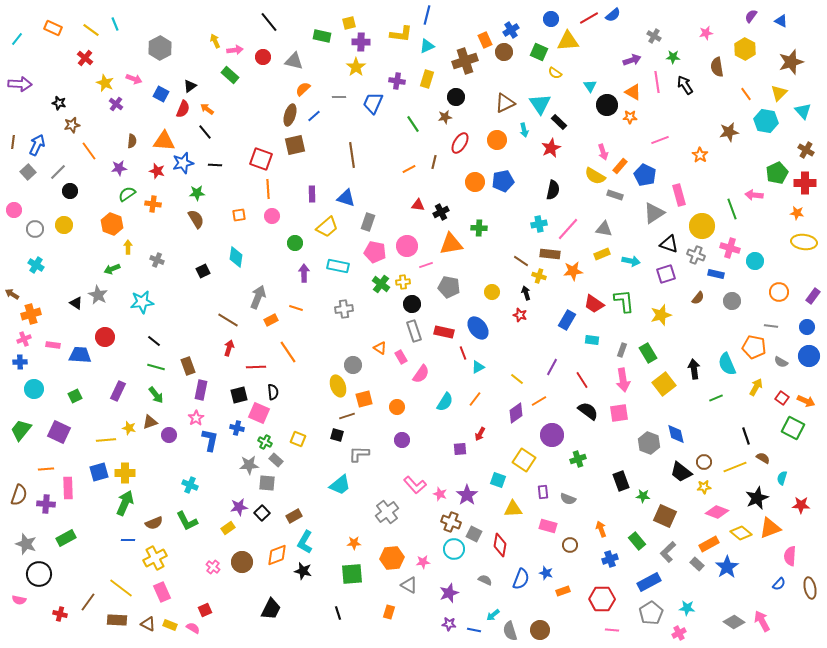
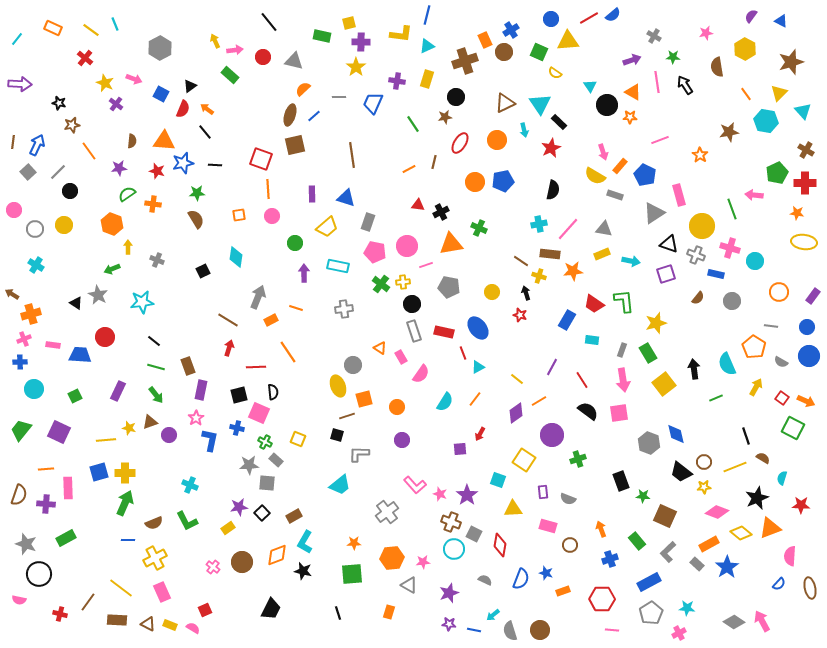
green cross at (479, 228): rotated 21 degrees clockwise
yellow star at (661, 315): moved 5 px left, 8 px down
orange pentagon at (754, 347): rotated 20 degrees clockwise
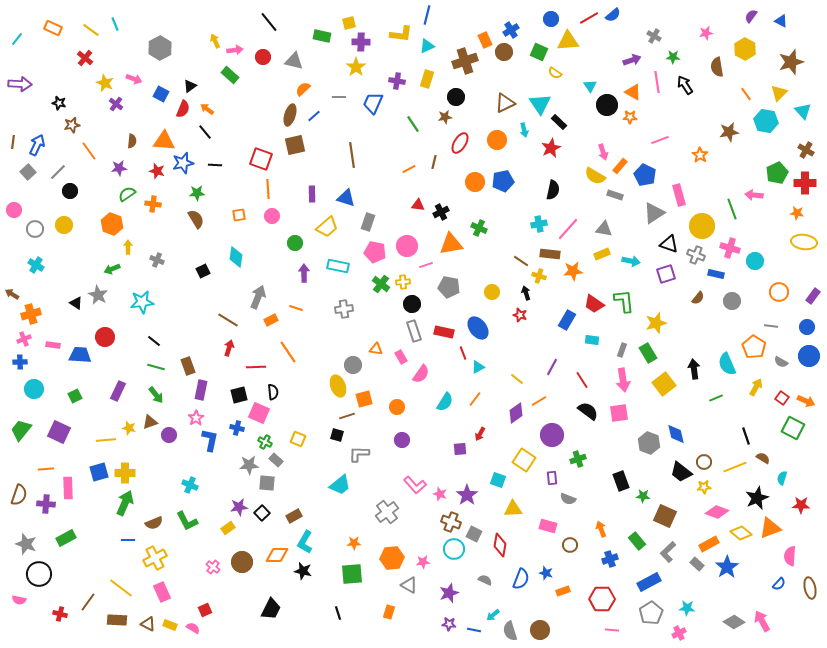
orange triangle at (380, 348): moved 4 px left, 1 px down; rotated 24 degrees counterclockwise
purple rectangle at (543, 492): moved 9 px right, 14 px up
orange diamond at (277, 555): rotated 20 degrees clockwise
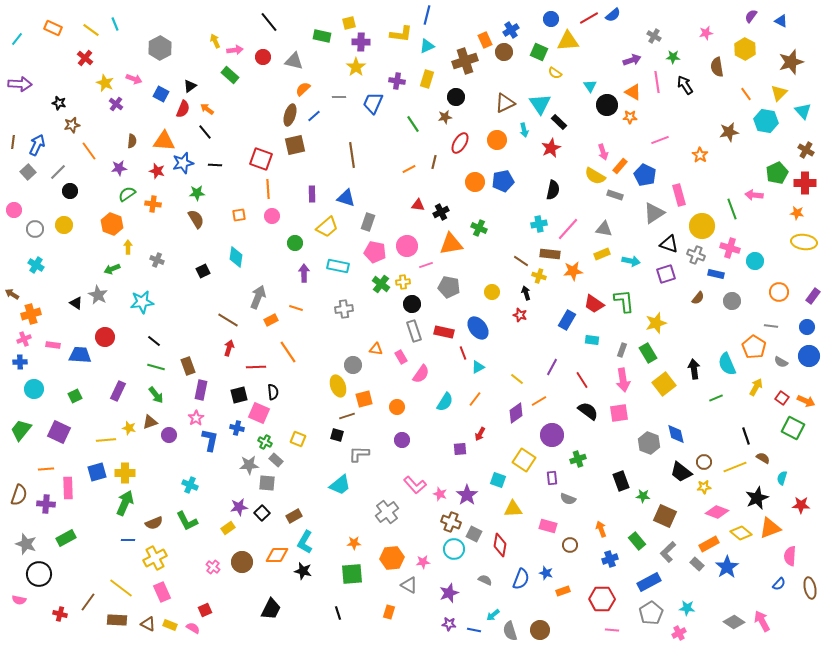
blue square at (99, 472): moved 2 px left
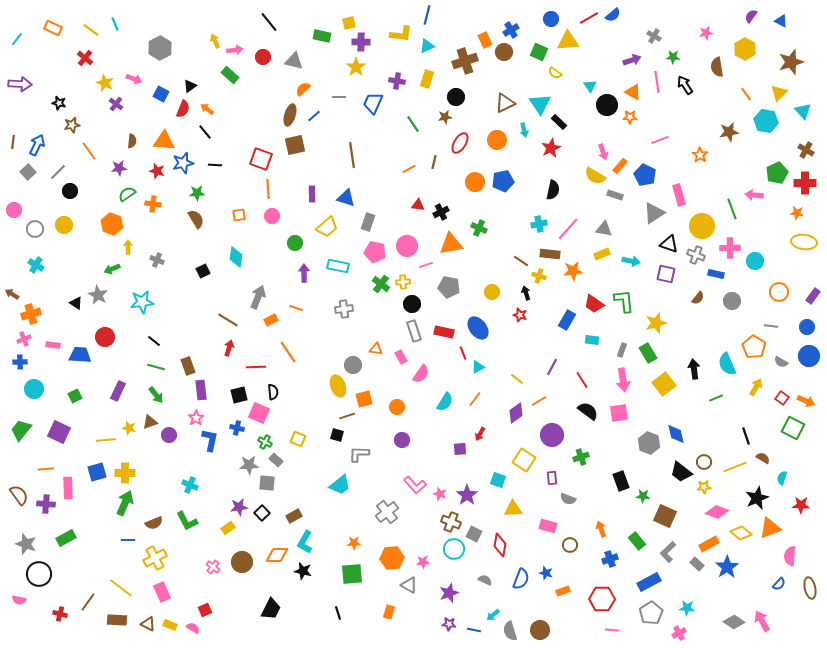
pink cross at (730, 248): rotated 18 degrees counterclockwise
purple square at (666, 274): rotated 30 degrees clockwise
purple rectangle at (201, 390): rotated 18 degrees counterclockwise
green cross at (578, 459): moved 3 px right, 2 px up
brown semicircle at (19, 495): rotated 55 degrees counterclockwise
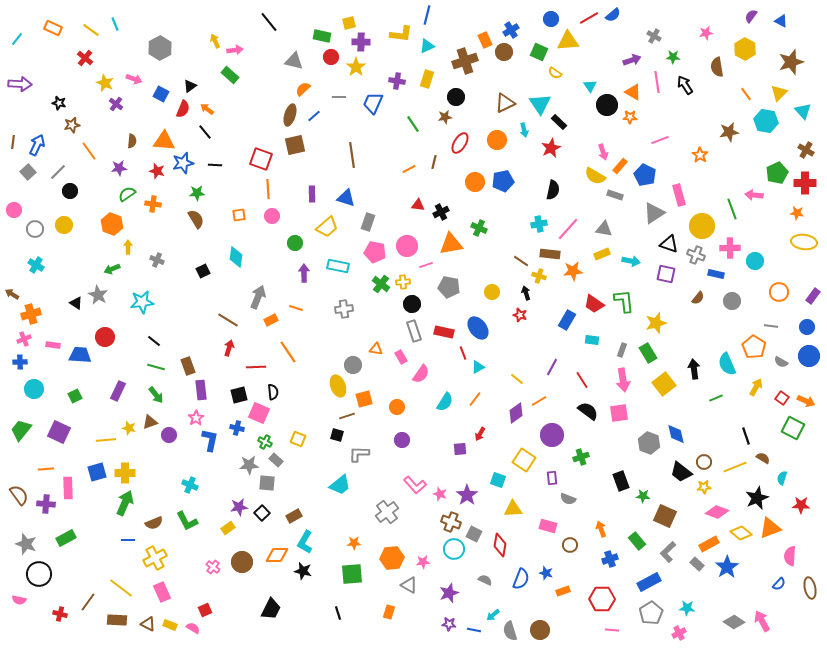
red circle at (263, 57): moved 68 px right
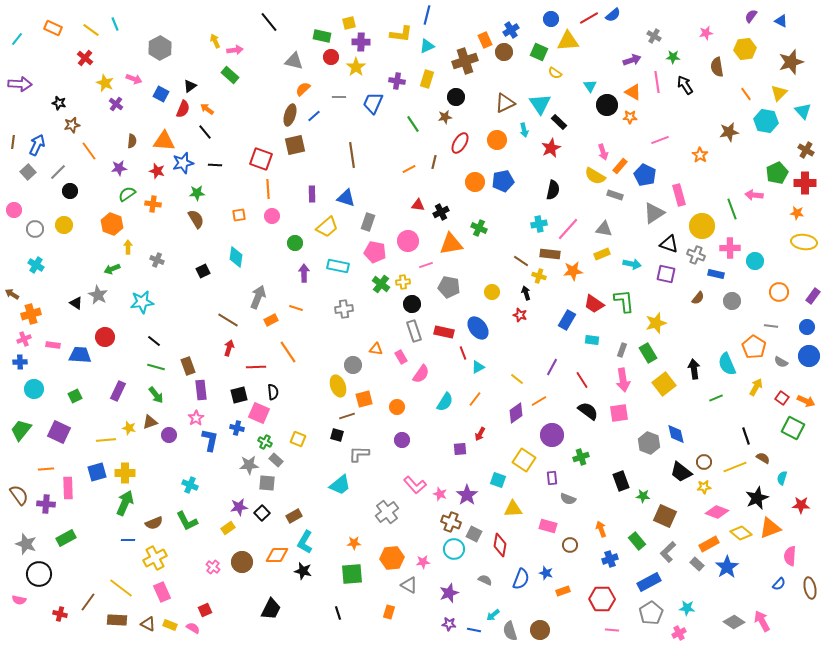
yellow hexagon at (745, 49): rotated 25 degrees clockwise
pink circle at (407, 246): moved 1 px right, 5 px up
cyan arrow at (631, 261): moved 1 px right, 3 px down
